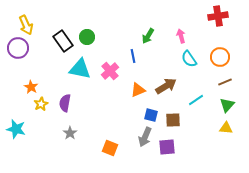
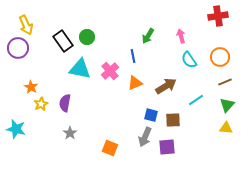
cyan semicircle: moved 1 px down
orange triangle: moved 3 px left, 7 px up
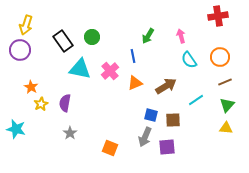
yellow arrow: rotated 42 degrees clockwise
green circle: moved 5 px right
purple circle: moved 2 px right, 2 px down
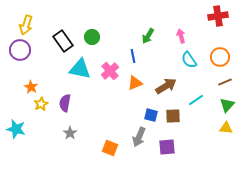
brown square: moved 4 px up
gray arrow: moved 6 px left
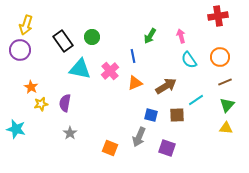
green arrow: moved 2 px right
yellow star: rotated 16 degrees clockwise
brown square: moved 4 px right, 1 px up
purple square: moved 1 px down; rotated 24 degrees clockwise
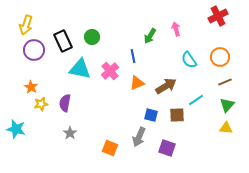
red cross: rotated 18 degrees counterclockwise
pink arrow: moved 5 px left, 7 px up
black rectangle: rotated 10 degrees clockwise
purple circle: moved 14 px right
orange triangle: moved 2 px right
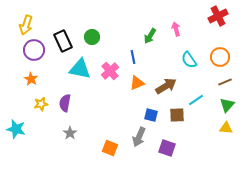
blue line: moved 1 px down
orange star: moved 8 px up
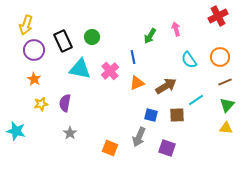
orange star: moved 3 px right
cyan star: moved 2 px down
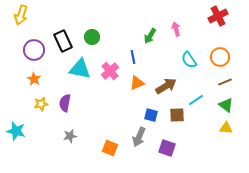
yellow arrow: moved 5 px left, 10 px up
green triangle: moved 1 px left; rotated 35 degrees counterclockwise
gray star: moved 3 px down; rotated 24 degrees clockwise
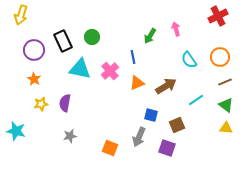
brown square: moved 10 px down; rotated 21 degrees counterclockwise
